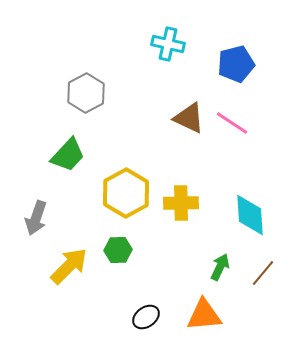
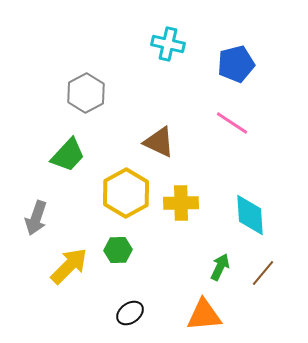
brown triangle: moved 30 px left, 24 px down
black ellipse: moved 16 px left, 4 px up
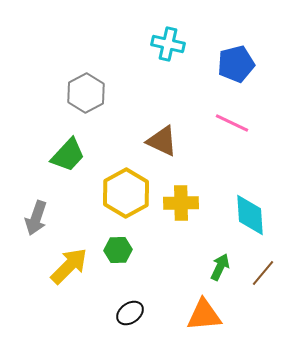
pink line: rotated 8 degrees counterclockwise
brown triangle: moved 3 px right, 1 px up
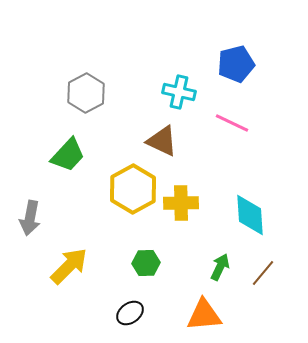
cyan cross: moved 11 px right, 48 px down
yellow hexagon: moved 7 px right, 4 px up
gray arrow: moved 6 px left; rotated 8 degrees counterclockwise
green hexagon: moved 28 px right, 13 px down
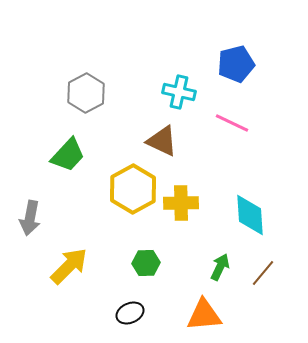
black ellipse: rotated 12 degrees clockwise
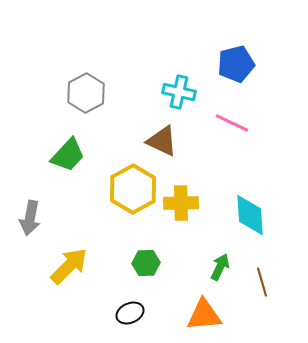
brown line: moved 1 px left, 9 px down; rotated 56 degrees counterclockwise
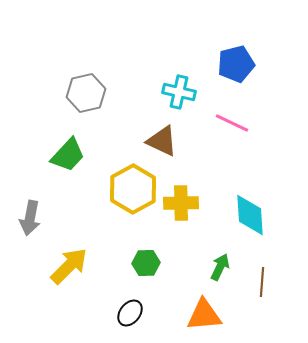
gray hexagon: rotated 15 degrees clockwise
brown line: rotated 20 degrees clockwise
black ellipse: rotated 28 degrees counterclockwise
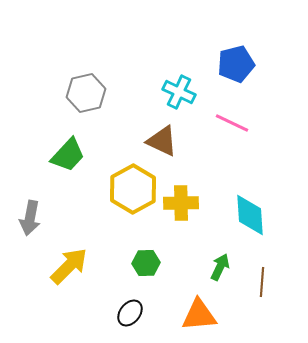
cyan cross: rotated 12 degrees clockwise
orange triangle: moved 5 px left
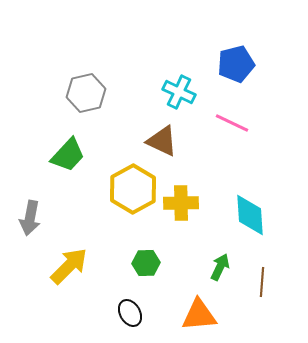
black ellipse: rotated 68 degrees counterclockwise
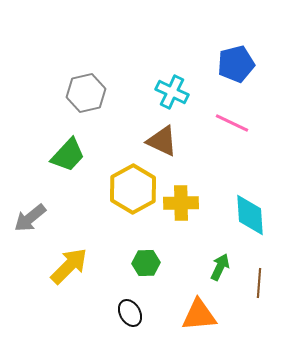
cyan cross: moved 7 px left
gray arrow: rotated 40 degrees clockwise
brown line: moved 3 px left, 1 px down
